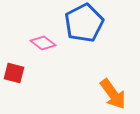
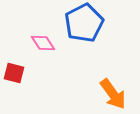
pink diamond: rotated 20 degrees clockwise
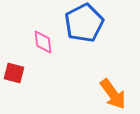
pink diamond: moved 1 px up; rotated 25 degrees clockwise
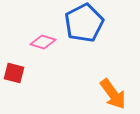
pink diamond: rotated 65 degrees counterclockwise
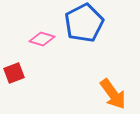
pink diamond: moved 1 px left, 3 px up
red square: rotated 35 degrees counterclockwise
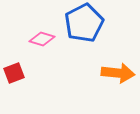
orange arrow: moved 5 px right, 21 px up; rotated 48 degrees counterclockwise
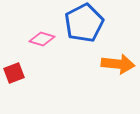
orange arrow: moved 9 px up
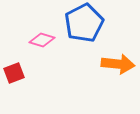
pink diamond: moved 1 px down
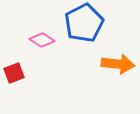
pink diamond: rotated 15 degrees clockwise
